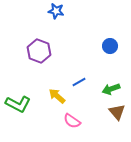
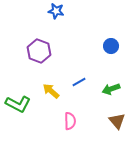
blue circle: moved 1 px right
yellow arrow: moved 6 px left, 5 px up
brown triangle: moved 9 px down
pink semicircle: moved 2 px left; rotated 126 degrees counterclockwise
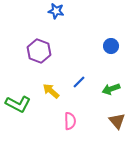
blue line: rotated 16 degrees counterclockwise
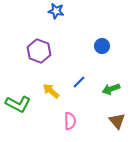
blue circle: moved 9 px left
